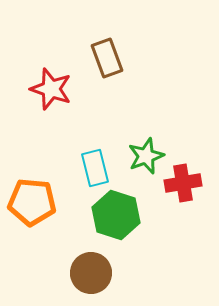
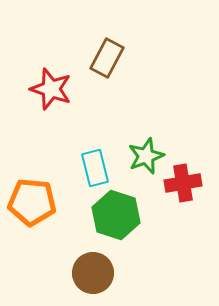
brown rectangle: rotated 48 degrees clockwise
brown circle: moved 2 px right
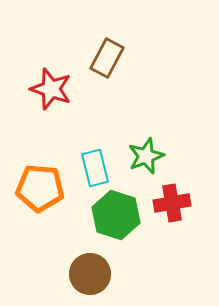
red cross: moved 11 px left, 20 px down
orange pentagon: moved 8 px right, 14 px up
brown circle: moved 3 px left, 1 px down
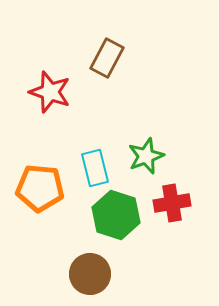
red star: moved 1 px left, 3 px down
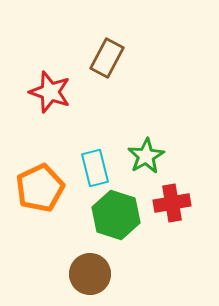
green star: rotated 9 degrees counterclockwise
orange pentagon: rotated 30 degrees counterclockwise
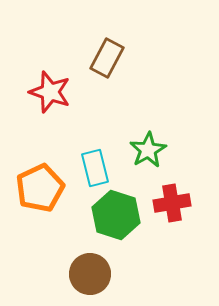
green star: moved 2 px right, 6 px up
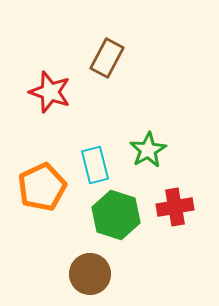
cyan rectangle: moved 3 px up
orange pentagon: moved 2 px right, 1 px up
red cross: moved 3 px right, 4 px down
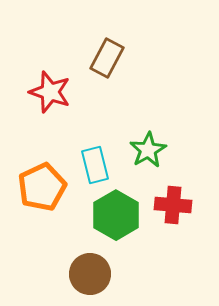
red cross: moved 2 px left, 2 px up; rotated 15 degrees clockwise
green hexagon: rotated 12 degrees clockwise
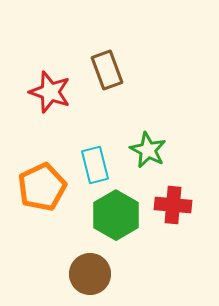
brown rectangle: moved 12 px down; rotated 48 degrees counterclockwise
green star: rotated 15 degrees counterclockwise
